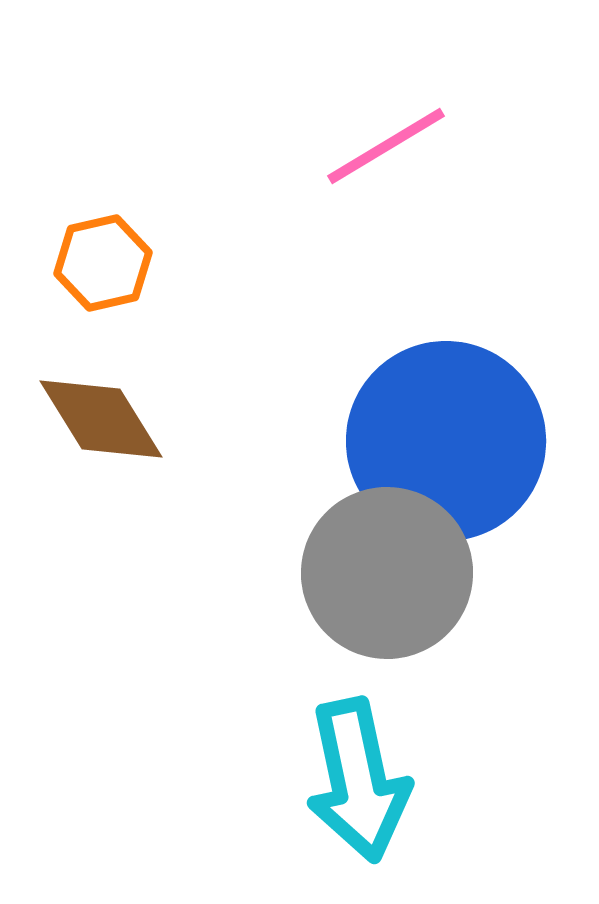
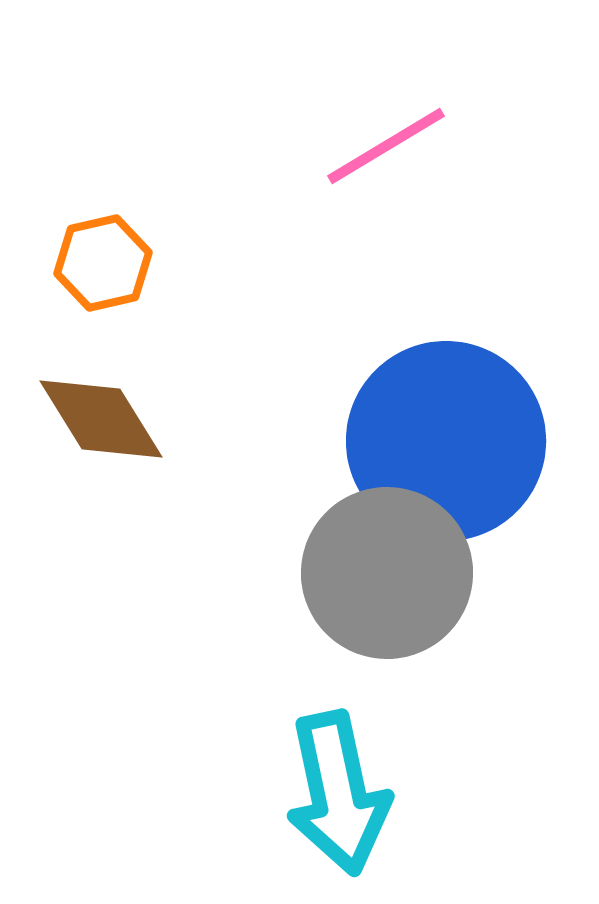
cyan arrow: moved 20 px left, 13 px down
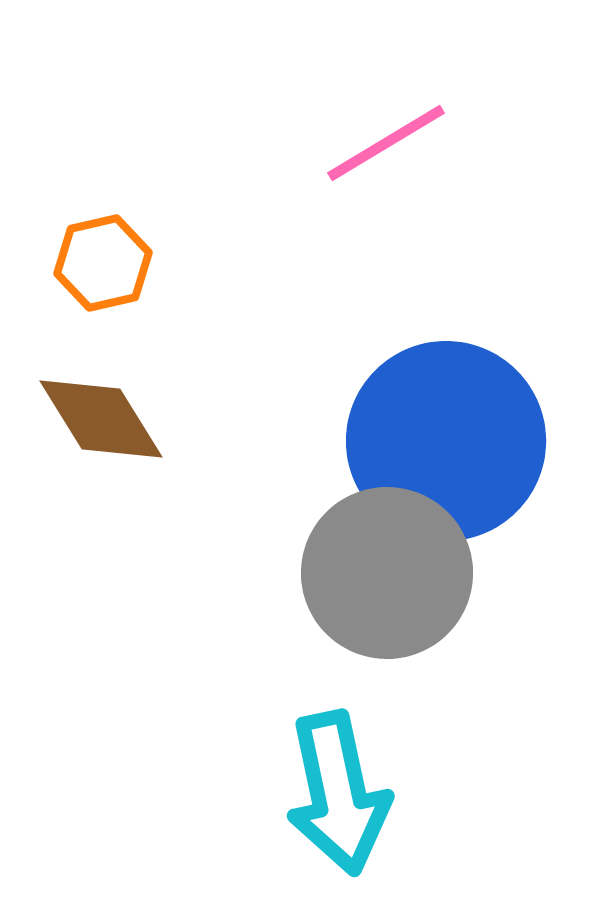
pink line: moved 3 px up
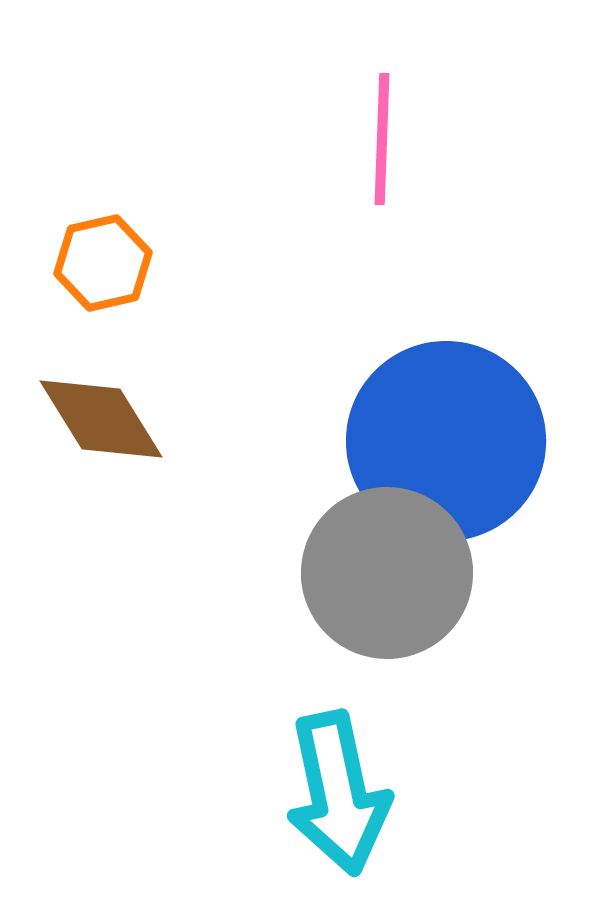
pink line: moved 4 px left, 4 px up; rotated 57 degrees counterclockwise
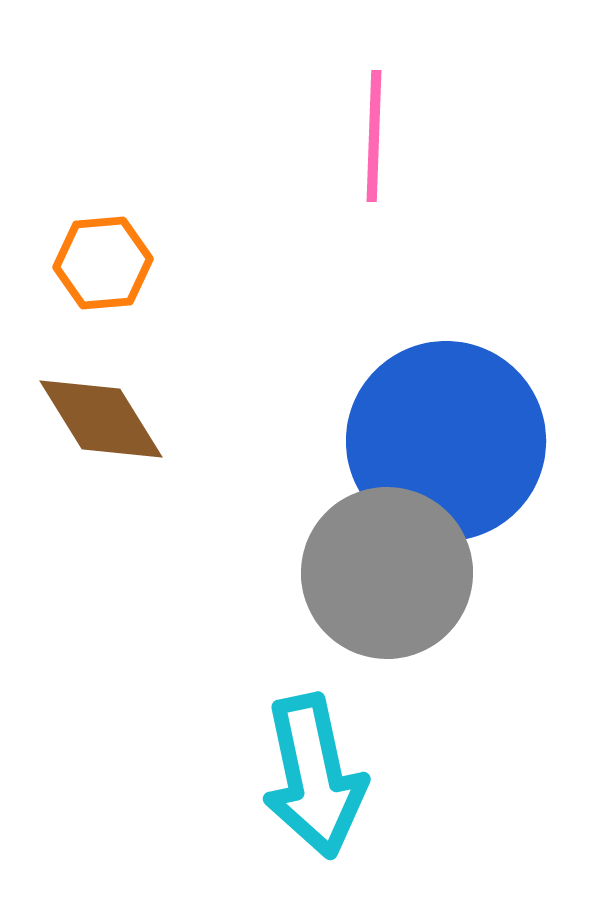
pink line: moved 8 px left, 3 px up
orange hexagon: rotated 8 degrees clockwise
cyan arrow: moved 24 px left, 17 px up
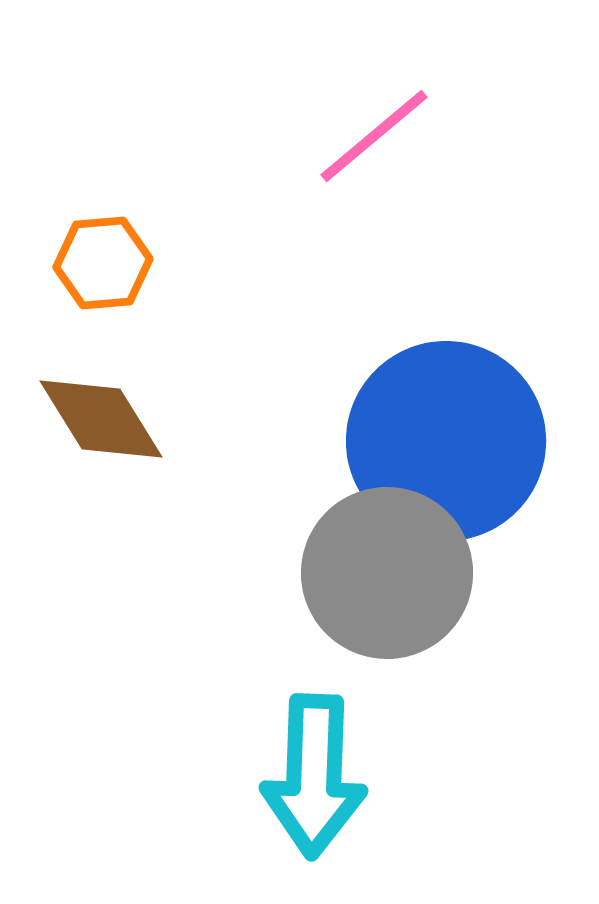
pink line: rotated 48 degrees clockwise
cyan arrow: rotated 14 degrees clockwise
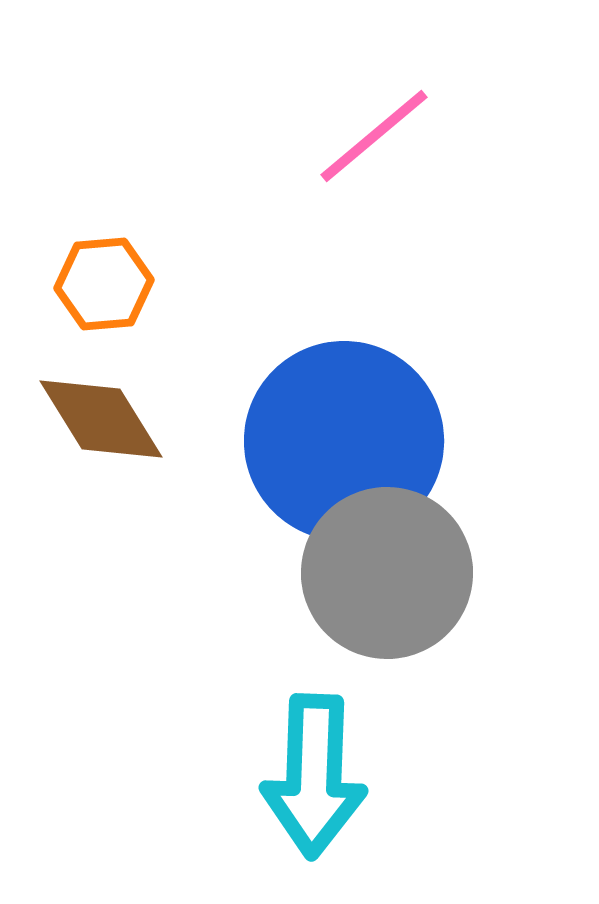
orange hexagon: moved 1 px right, 21 px down
blue circle: moved 102 px left
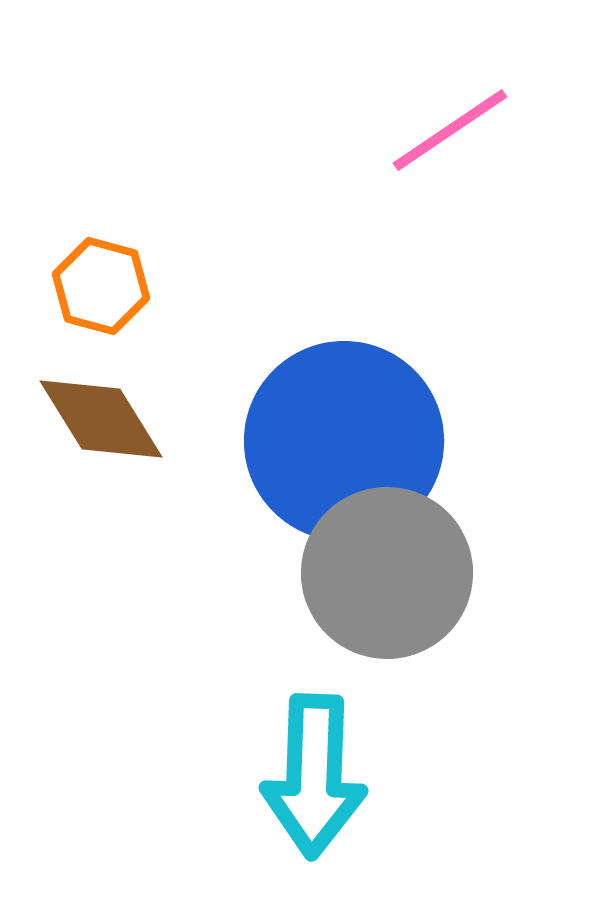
pink line: moved 76 px right, 6 px up; rotated 6 degrees clockwise
orange hexagon: moved 3 px left, 2 px down; rotated 20 degrees clockwise
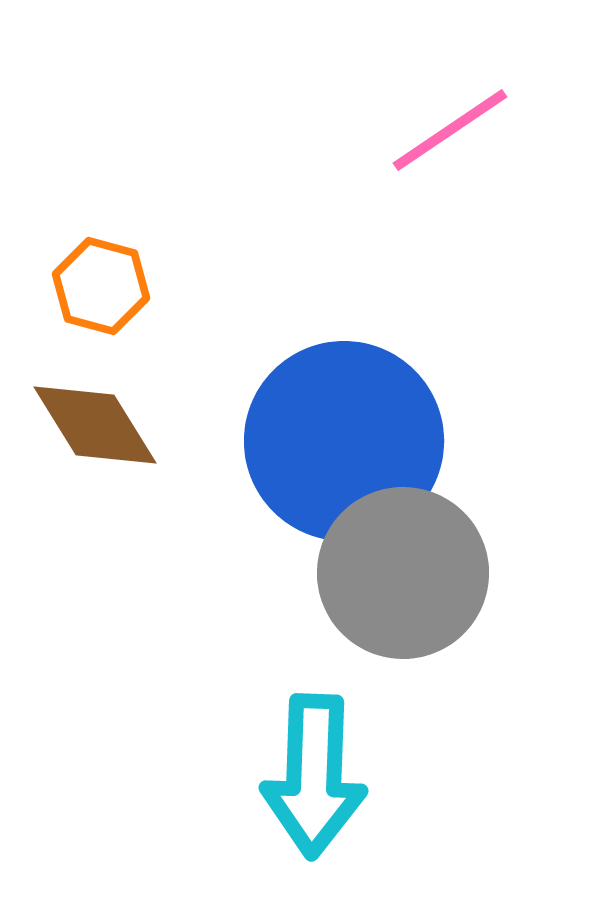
brown diamond: moved 6 px left, 6 px down
gray circle: moved 16 px right
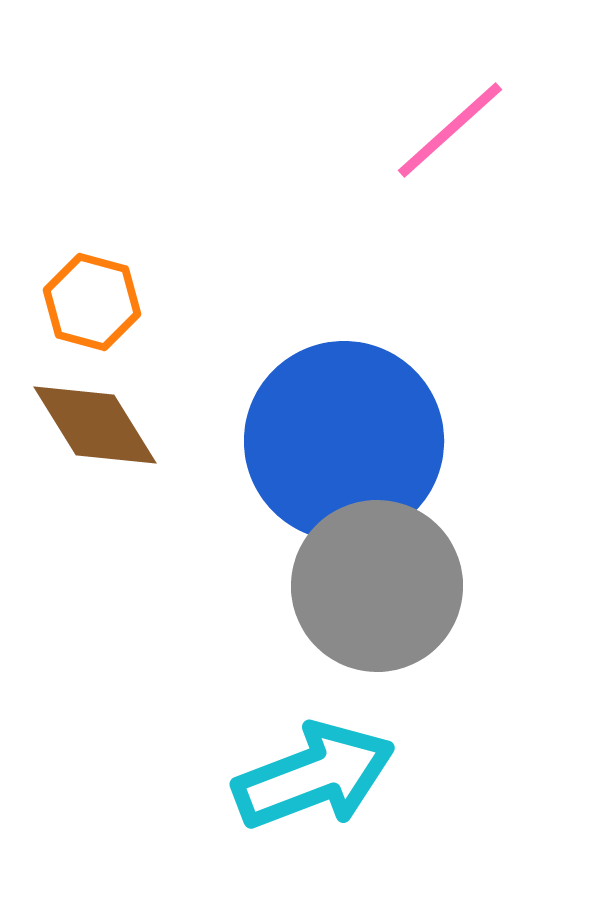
pink line: rotated 8 degrees counterclockwise
orange hexagon: moved 9 px left, 16 px down
gray circle: moved 26 px left, 13 px down
cyan arrow: rotated 113 degrees counterclockwise
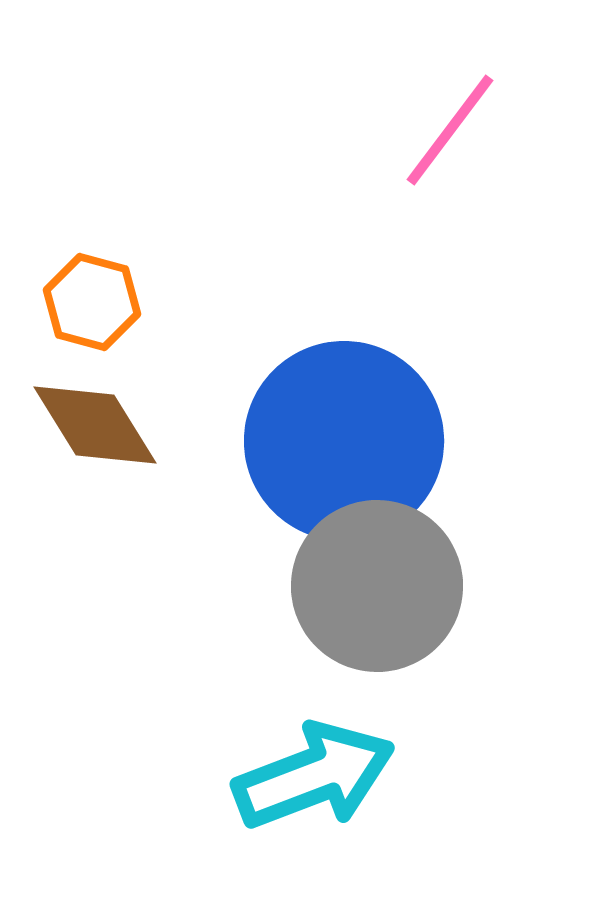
pink line: rotated 11 degrees counterclockwise
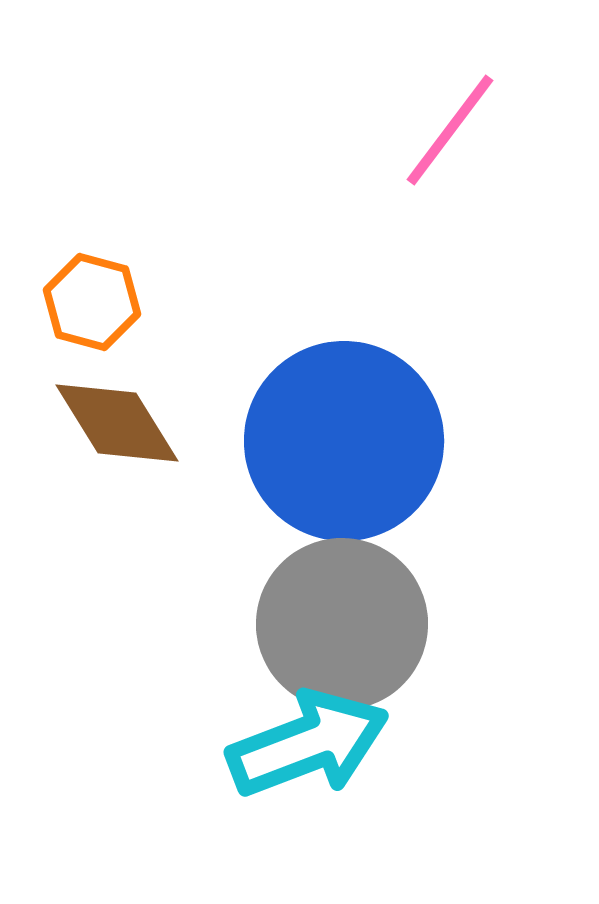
brown diamond: moved 22 px right, 2 px up
gray circle: moved 35 px left, 38 px down
cyan arrow: moved 6 px left, 32 px up
